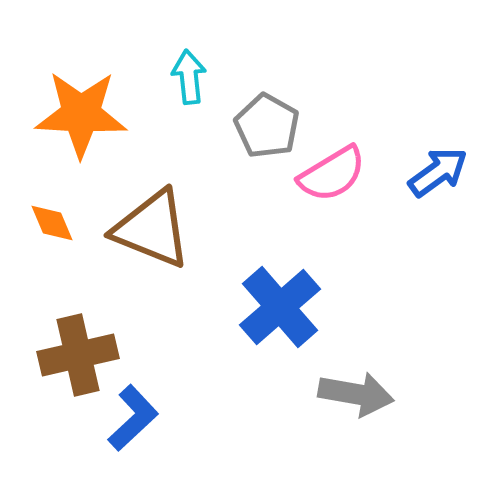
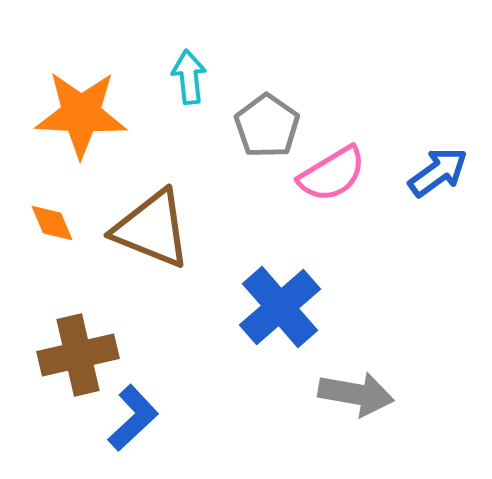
gray pentagon: rotated 6 degrees clockwise
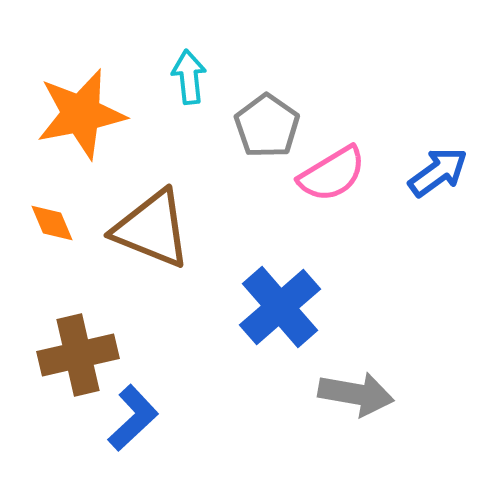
orange star: rotated 14 degrees counterclockwise
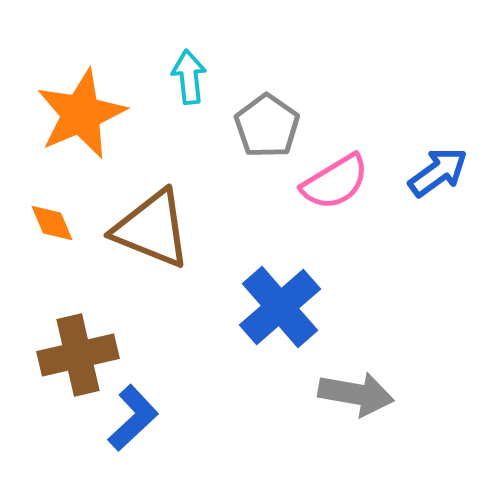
orange star: rotated 12 degrees counterclockwise
pink semicircle: moved 3 px right, 8 px down
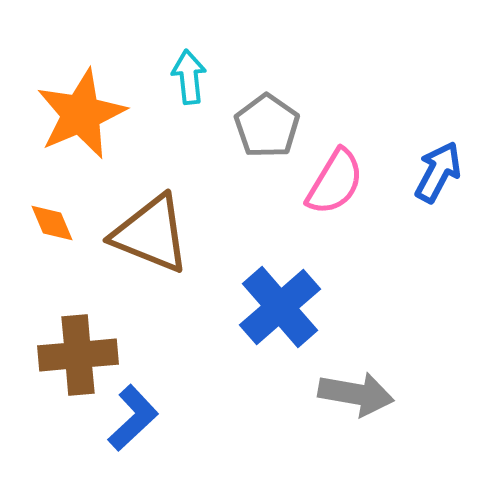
blue arrow: rotated 26 degrees counterclockwise
pink semicircle: rotated 28 degrees counterclockwise
brown triangle: moved 1 px left, 5 px down
brown cross: rotated 8 degrees clockwise
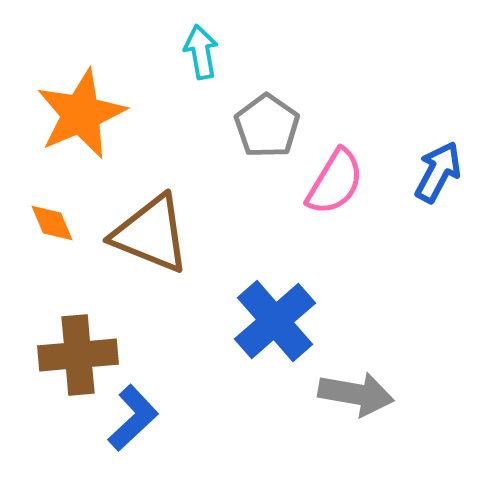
cyan arrow: moved 12 px right, 25 px up; rotated 4 degrees counterclockwise
blue cross: moved 5 px left, 14 px down
